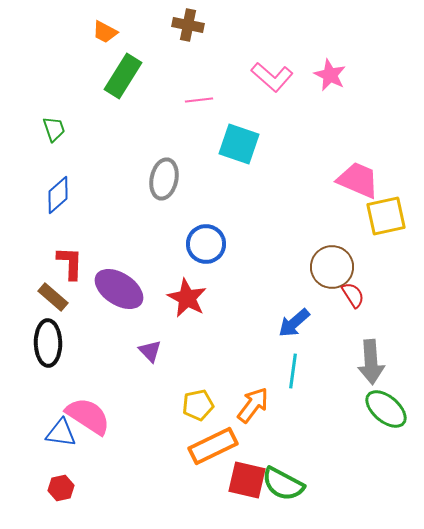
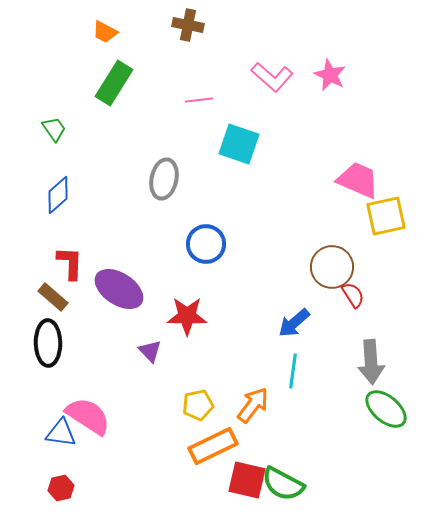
green rectangle: moved 9 px left, 7 px down
green trapezoid: rotated 16 degrees counterclockwise
red star: moved 18 px down; rotated 27 degrees counterclockwise
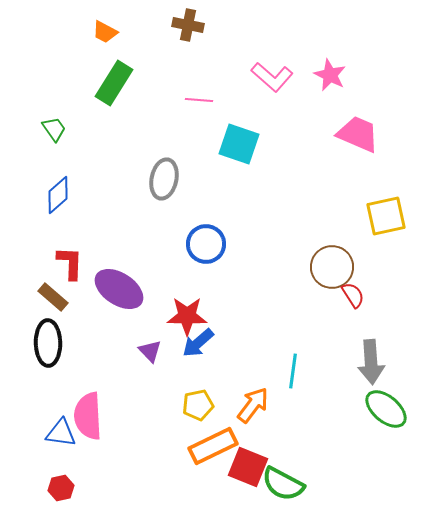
pink line: rotated 12 degrees clockwise
pink trapezoid: moved 46 px up
blue arrow: moved 96 px left, 20 px down
pink semicircle: rotated 126 degrees counterclockwise
red square: moved 1 px right, 13 px up; rotated 9 degrees clockwise
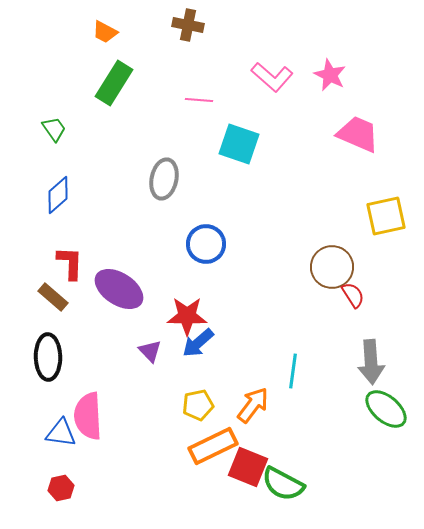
black ellipse: moved 14 px down
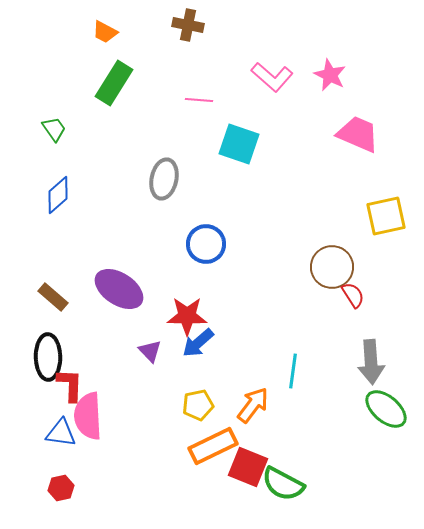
red L-shape: moved 122 px down
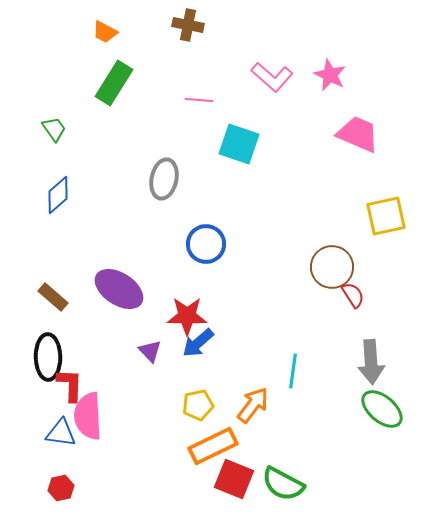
green ellipse: moved 4 px left
red square: moved 14 px left, 12 px down
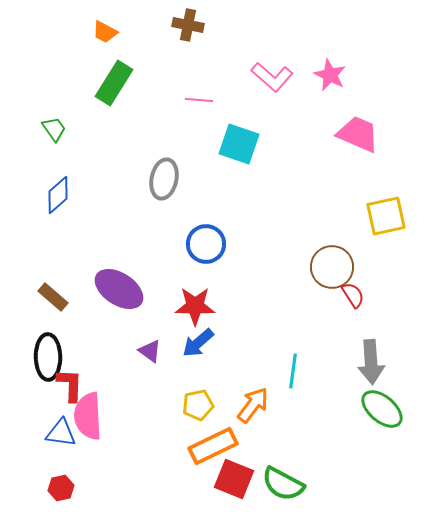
red star: moved 8 px right, 10 px up
purple triangle: rotated 10 degrees counterclockwise
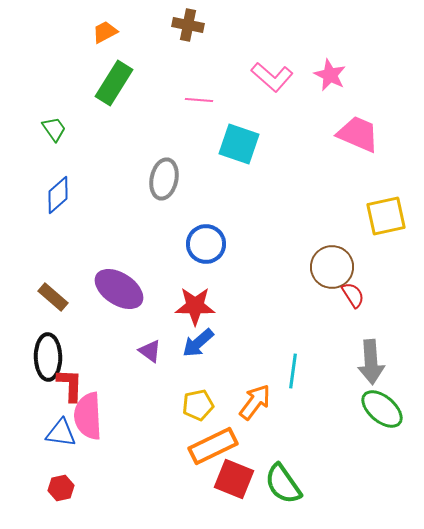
orange trapezoid: rotated 124 degrees clockwise
orange arrow: moved 2 px right, 3 px up
green semicircle: rotated 27 degrees clockwise
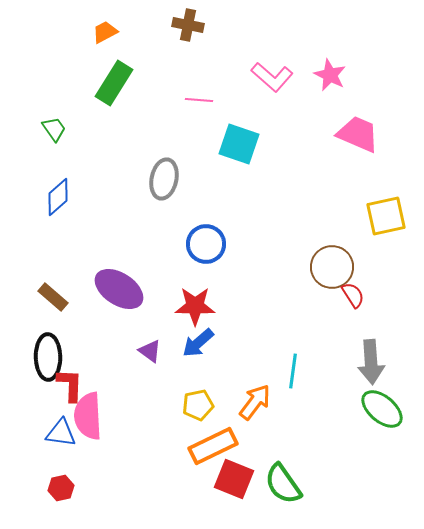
blue diamond: moved 2 px down
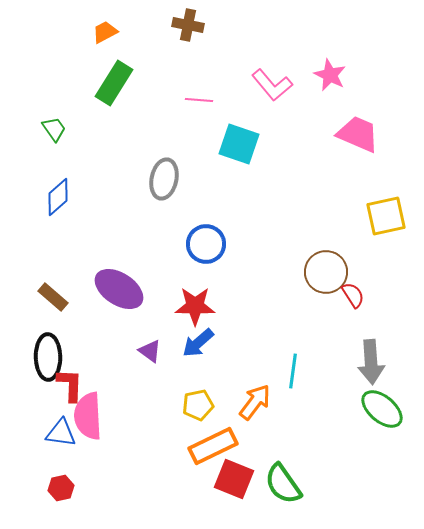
pink L-shape: moved 8 px down; rotated 9 degrees clockwise
brown circle: moved 6 px left, 5 px down
